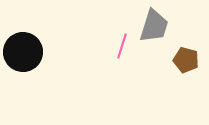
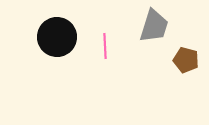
pink line: moved 17 px left; rotated 20 degrees counterclockwise
black circle: moved 34 px right, 15 px up
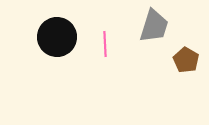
pink line: moved 2 px up
brown pentagon: rotated 15 degrees clockwise
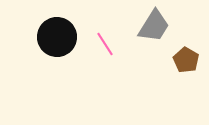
gray trapezoid: rotated 15 degrees clockwise
pink line: rotated 30 degrees counterclockwise
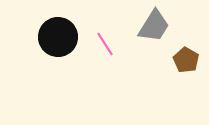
black circle: moved 1 px right
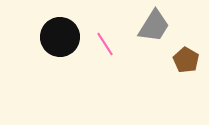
black circle: moved 2 px right
